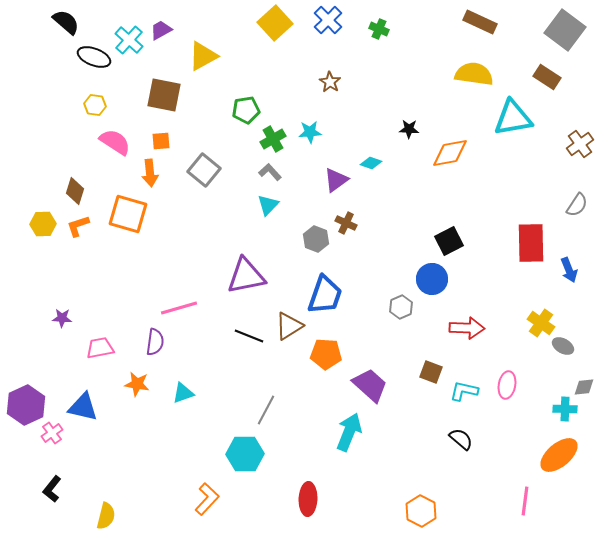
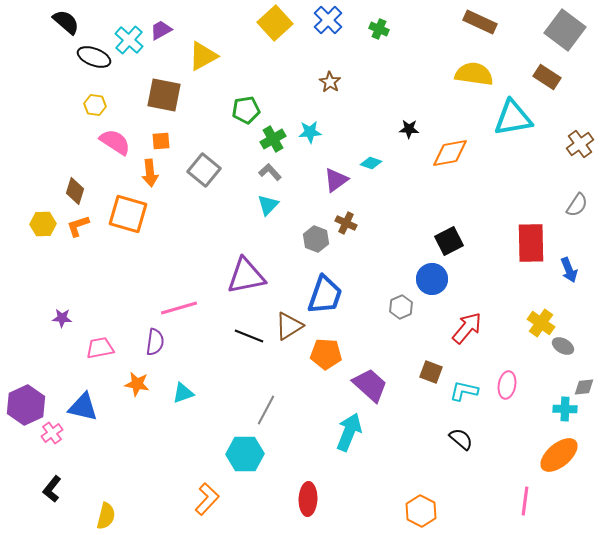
red arrow at (467, 328): rotated 52 degrees counterclockwise
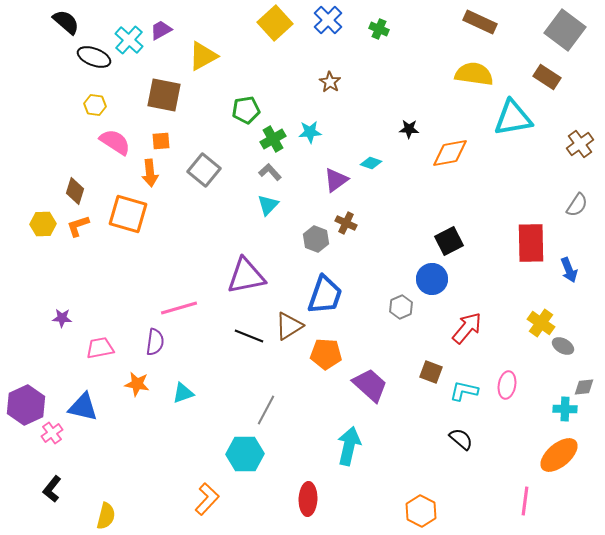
cyan arrow at (349, 432): moved 14 px down; rotated 9 degrees counterclockwise
